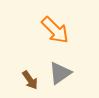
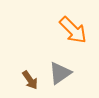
orange arrow: moved 18 px right
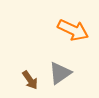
orange arrow: rotated 20 degrees counterclockwise
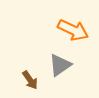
gray triangle: moved 8 px up
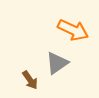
gray triangle: moved 3 px left, 2 px up
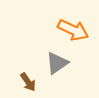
brown arrow: moved 2 px left, 2 px down
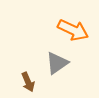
brown arrow: rotated 12 degrees clockwise
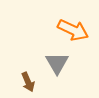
gray triangle: rotated 25 degrees counterclockwise
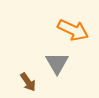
brown arrow: rotated 12 degrees counterclockwise
